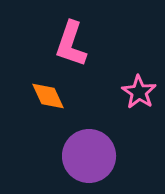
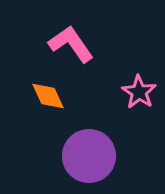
pink L-shape: rotated 126 degrees clockwise
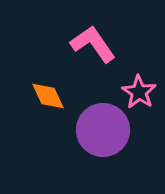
pink L-shape: moved 22 px right
purple circle: moved 14 px right, 26 px up
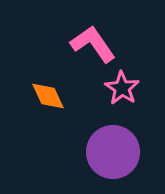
pink star: moved 17 px left, 4 px up
purple circle: moved 10 px right, 22 px down
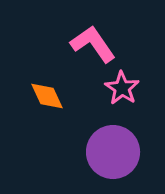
orange diamond: moved 1 px left
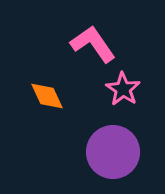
pink star: moved 1 px right, 1 px down
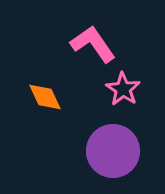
orange diamond: moved 2 px left, 1 px down
purple circle: moved 1 px up
